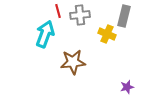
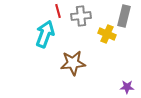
gray cross: moved 1 px right, 1 px down
brown star: moved 1 px down
purple star: rotated 16 degrees clockwise
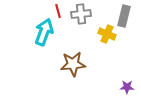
gray cross: moved 2 px up
cyan arrow: moved 1 px left, 2 px up
brown star: moved 1 px down
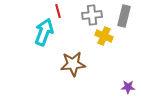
gray cross: moved 11 px right, 1 px down
yellow cross: moved 3 px left, 2 px down
purple star: moved 1 px right
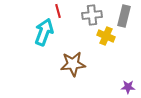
yellow cross: moved 2 px right
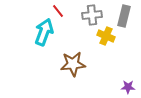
red line: rotated 24 degrees counterclockwise
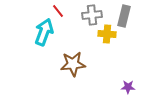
yellow cross: moved 1 px right, 2 px up; rotated 18 degrees counterclockwise
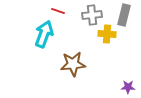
red line: rotated 32 degrees counterclockwise
gray rectangle: moved 1 px up
cyan arrow: moved 2 px down
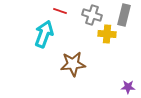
red line: moved 2 px right
gray cross: rotated 24 degrees clockwise
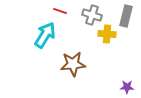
gray rectangle: moved 2 px right, 1 px down
cyan arrow: moved 1 px right, 1 px down; rotated 12 degrees clockwise
purple star: moved 1 px left
